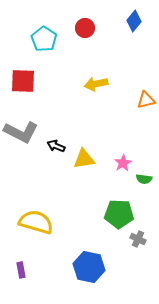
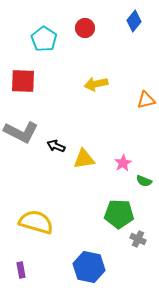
green semicircle: moved 2 px down; rotated 14 degrees clockwise
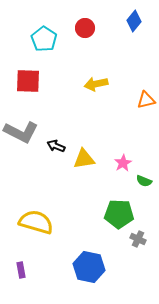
red square: moved 5 px right
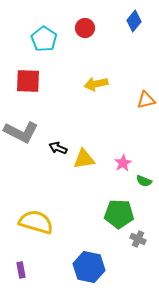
black arrow: moved 2 px right, 2 px down
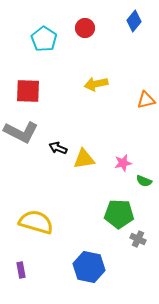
red square: moved 10 px down
pink star: rotated 18 degrees clockwise
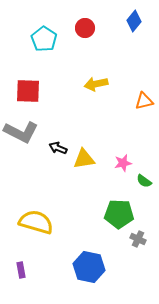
orange triangle: moved 2 px left, 1 px down
green semicircle: rotated 14 degrees clockwise
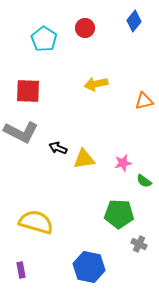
gray cross: moved 1 px right, 5 px down
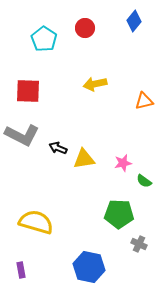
yellow arrow: moved 1 px left
gray L-shape: moved 1 px right, 3 px down
